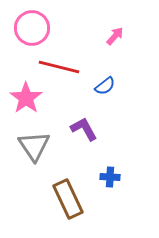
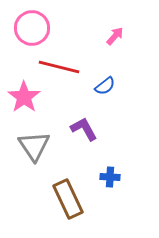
pink star: moved 2 px left, 1 px up
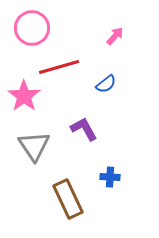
red line: rotated 30 degrees counterclockwise
blue semicircle: moved 1 px right, 2 px up
pink star: moved 1 px up
